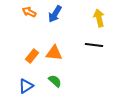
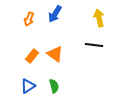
orange arrow: moved 7 px down; rotated 96 degrees counterclockwise
orange triangle: moved 1 px right, 1 px down; rotated 30 degrees clockwise
green semicircle: moved 1 px left, 5 px down; rotated 32 degrees clockwise
blue triangle: moved 2 px right
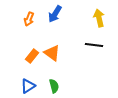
orange triangle: moved 3 px left, 1 px up
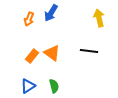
blue arrow: moved 4 px left, 1 px up
black line: moved 5 px left, 6 px down
